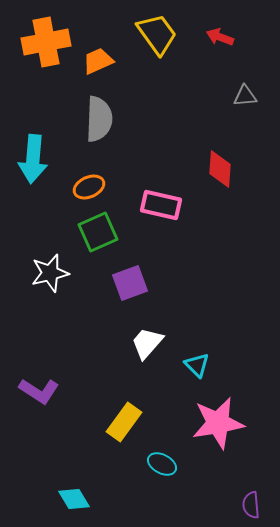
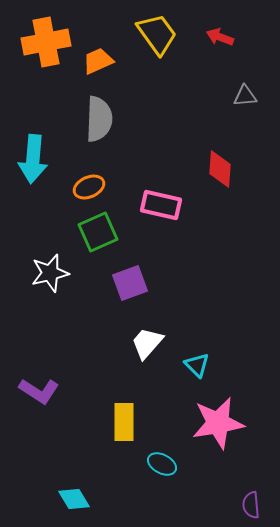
yellow rectangle: rotated 36 degrees counterclockwise
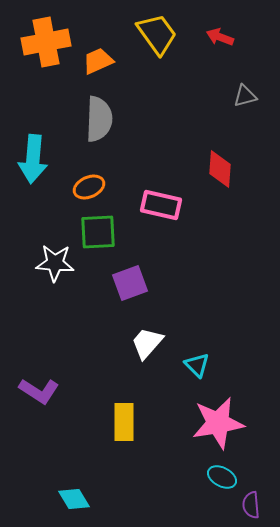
gray triangle: rotated 10 degrees counterclockwise
green square: rotated 21 degrees clockwise
white star: moved 5 px right, 10 px up; rotated 18 degrees clockwise
cyan ellipse: moved 60 px right, 13 px down
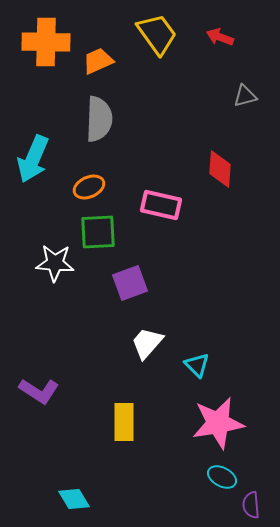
orange cross: rotated 12 degrees clockwise
cyan arrow: rotated 18 degrees clockwise
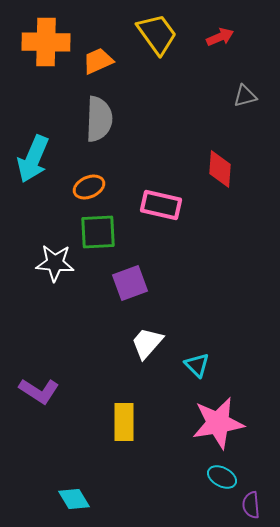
red arrow: rotated 136 degrees clockwise
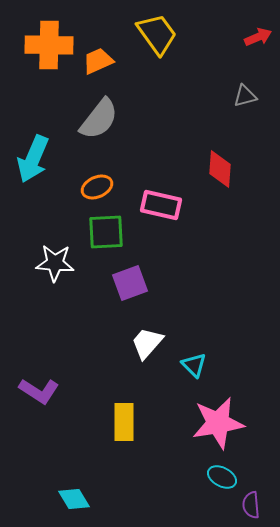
red arrow: moved 38 px right
orange cross: moved 3 px right, 3 px down
gray semicircle: rotated 36 degrees clockwise
orange ellipse: moved 8 px right
green square: moved 8 px right
cyan triangle: moved 3 px left
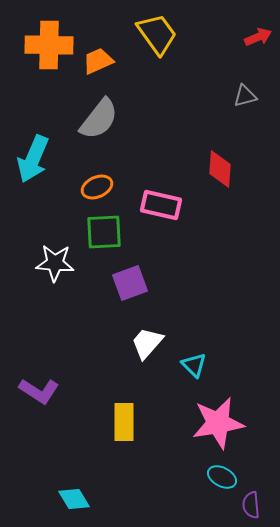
green square: moved 2 px left
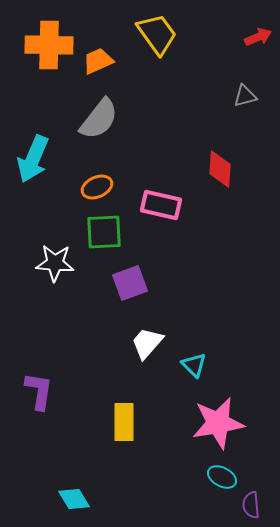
purple L-shape: rotated 114 degrees counterclockwise
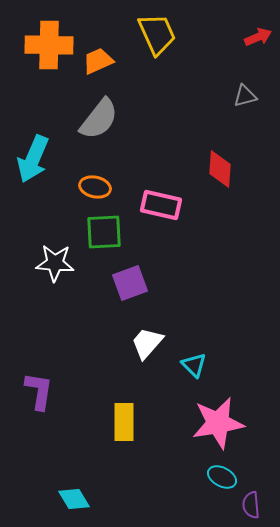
yellow trapezoid: rotated 12 degrees clockwise
orange ellipse: moved 2 px left; rotated 36 degrees clockwise
